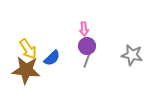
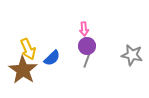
yellow arrow: rotated 10 degrees clockwise
brown star: moved 3 px left; rotated 28 degrees clockwise
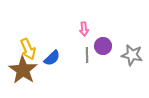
purple circle: moved 16 px right
gray line: moved 5 px up; rotated 21 degrees counterclockwise
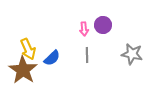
purple circle: moved 21 px up
gray star: moved 1 px up
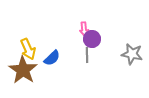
purple circle: moved 11 px left, 14 px down
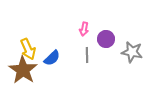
pink arrow: rotated 16 degrees clockwise
purple circle: moved 14 px right
gray star: moved 2 px up
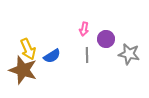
gray star: moved 3 px left, 2 px down
blue semicircle: moved 2 px up; rotated 12 degrees clockwise
brown star: rotated 16 degrees counterclockwise
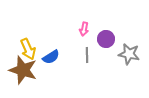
blue semicircle: moved 1 px left, 1 px down
